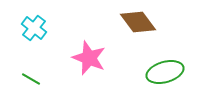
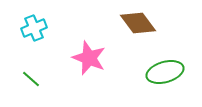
brown diamond: moved 1 px down
cyan cross: rotated 30 degrees clockwise
green line: rotated 12 degrees clockwise
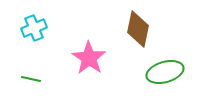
brown diamond: moved 6 px down; rotated 48 degrees clockwise
pink star: rotated 12 degrees clockwise
green line: rotated 30 degrees counterclockwise
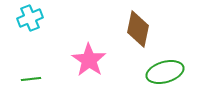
cyan cross: moved 4 px left, 10 px up
pink star: moved 2 px down
green line: rotated 18 degrees counterclockwise
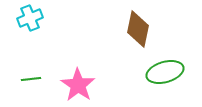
pink star: moved 11 px left, 25 px down
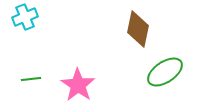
cyan cross: moved 5 px left, 1 px up
green ellipse: rotated 18 degrees counterclockwise
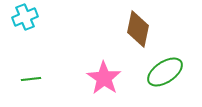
pink star: moved 26 px right, 7 px up
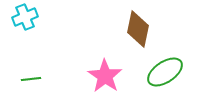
pink star: moved 1 px right, 2 px up
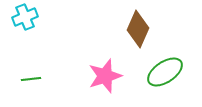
brown diamond: rotated 12 degrees clockwise
pink star: rotated 20 degrees clockwise
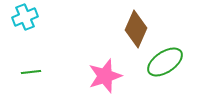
brown diamond: moved 2 px left
green ellipse: moved 10 px up
green line: moved 7 px up
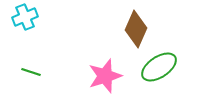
green ellipse: moved 6 px left, 5 px down
green line: rotated 24 degrees clockwise
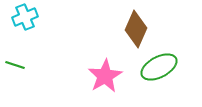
green ellipse: rotated 6 degrees clockwise
green line: moved 16 px left, 7 px up
pink star: rotated 12 degrees counterclockwise
